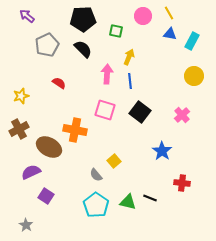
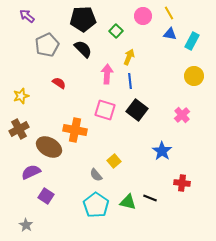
green square: rotated 32 degrees clockwise
black square: moved 3 px left, 2 px up
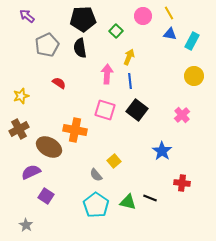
black semicircle: moved 3 px left, 1 px up; rotated 144 degrees counterclockwise
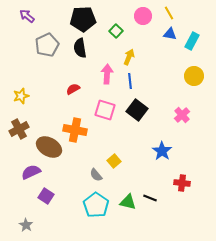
red semicircle: moved 14 px right, 6 px down; rotated 64 degrees counterclockwise
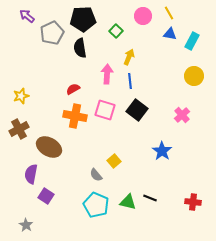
gray pentagon: moved 5 px right, 12 px up
orange cross: moved 14 px up
purple semicircle: moved 2 px down; rotated 54 degrees counterclockwise
red cross: moved 11 px right, 19 px down
cyan pentagon: rotated 10 degrees counterclockwise
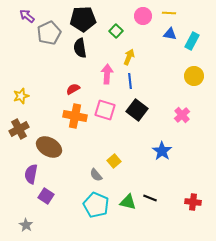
yellow line: rotated 56 degrees counterclockwise
gray pentagon: moved 3 px left
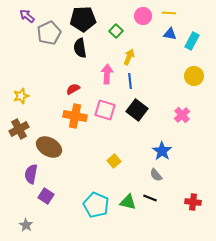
gray semicircle: moved 60 px right
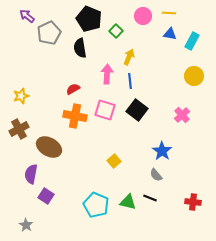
black pentagon: moved 6 px right; rotated 25 degrees clockwise
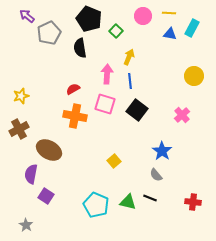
cyan rectangle: moved 13 px up
pink square: moved 6 px up
brown ellipse: moved 3 px down
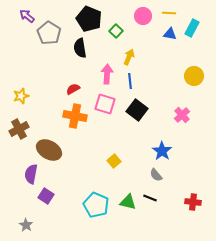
gray pentagon: rotated 15 degrees counterclockwise
